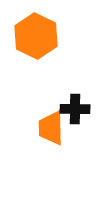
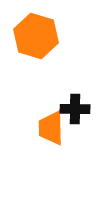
orange hexagon: rotated 9 degrees counterclockwise
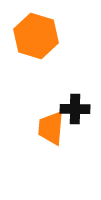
orange trapezoid: rotated 6 degrees clockwise
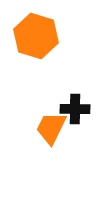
orange trapezoid: rotated 21 degrees clockwise
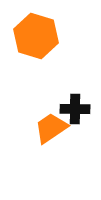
orange trapezoid: rotated 30 degrees clockwise
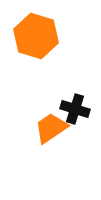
black cross: rotated 16 degrees clockwise
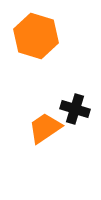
orange trapezoid: moved 6 px left
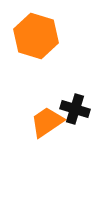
orange trapezoid: moved 2 px right, 6 px up
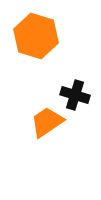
black cross: moved 14 px up
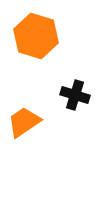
orange trapezoid: moved 23 px left
